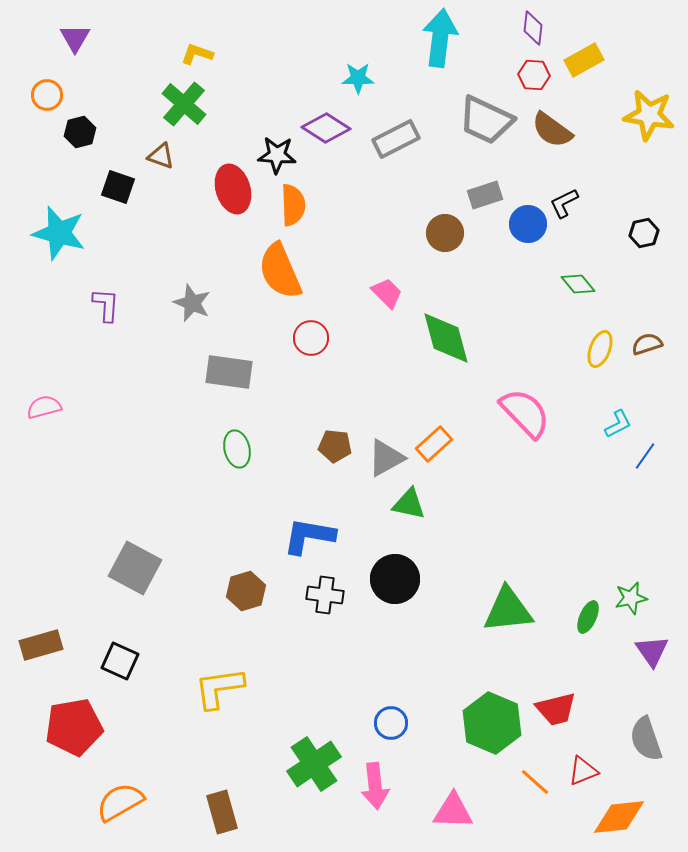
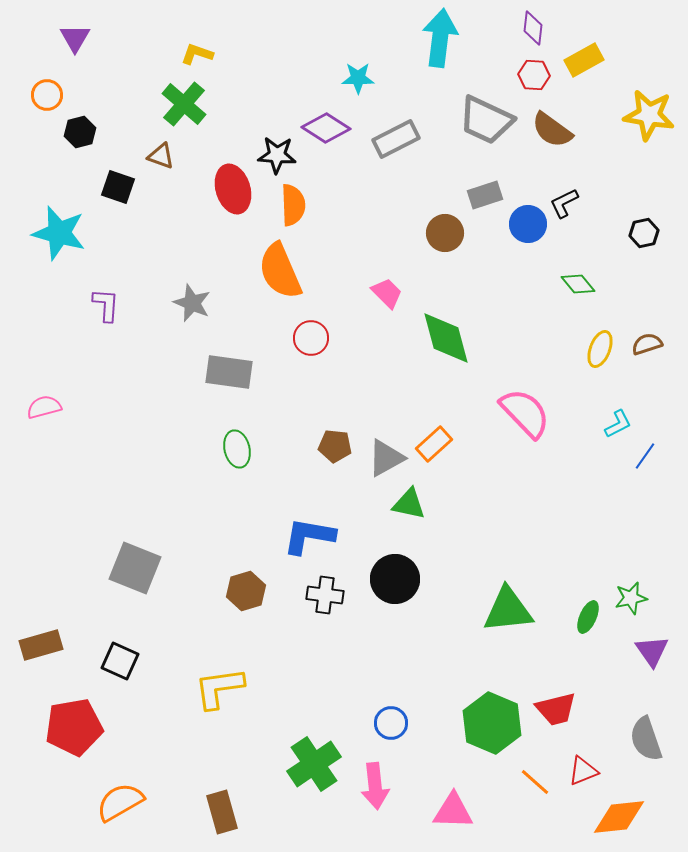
gray square at (135, 568): rotated 6 degrees counterclockwise
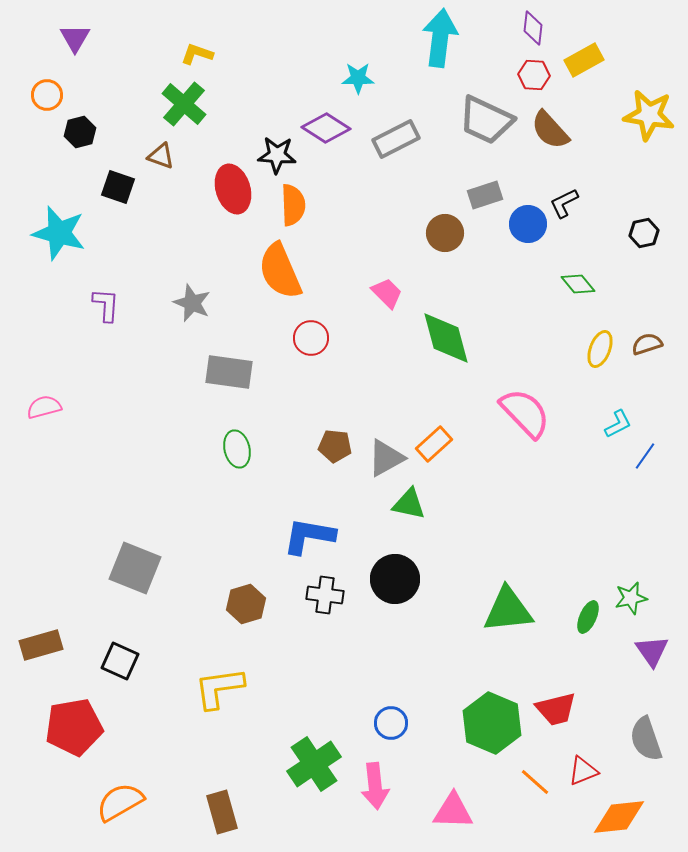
brown semicircle at (552, 130): moved 2 px left; rotated 12 degrees clockwise
brown hexagon at (246, 591): moved 13 px down
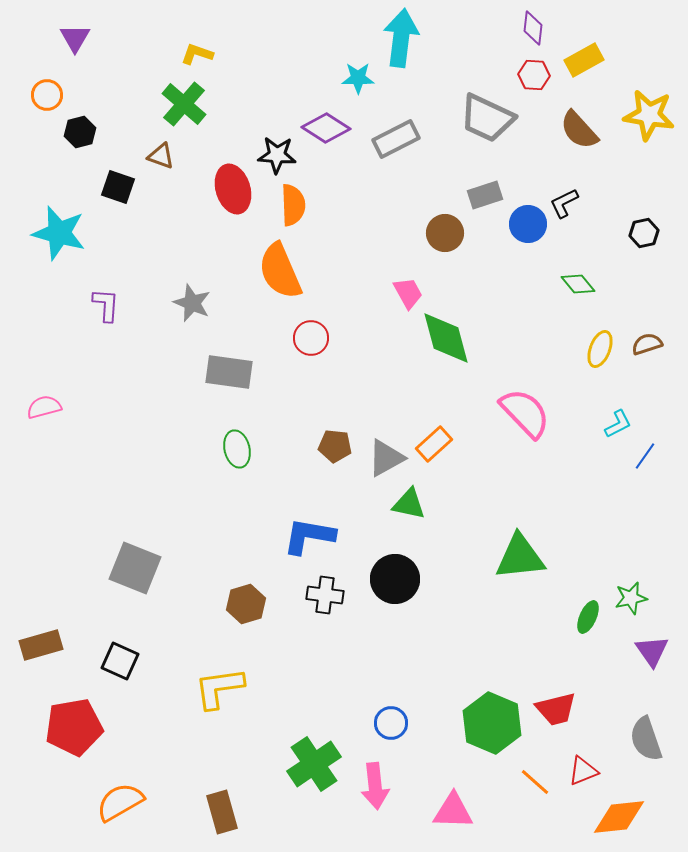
cyan arrow at (440, 38): moved 39 px left
gray trapezoid at (486, 120): moved 1 px right, 2 px up
brown semicircle at (550, 130): moved 29 px right
pink trapezoid at (387, 293): moved 21 px right; rotated 16 degrees clockwise
green triangle at (508, 610): moved 12 px right, 53 px up
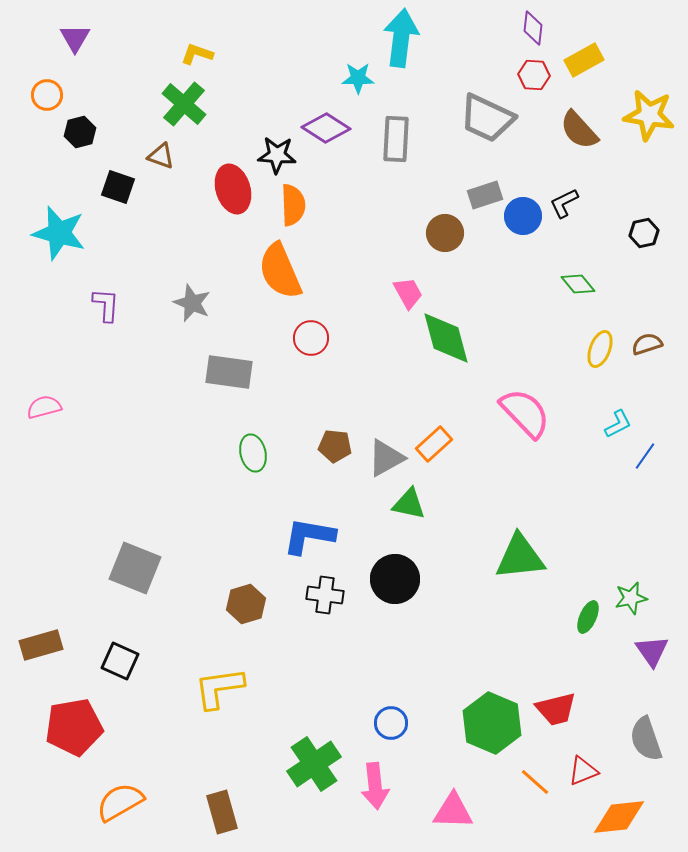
gray rectangle at (396, 139): rotated 60 degrees counterclockwise
blue circle at (528, 224): moved 5 px left, 8 px up
green ellipse at (237, 449): moved 16 px right, 4 px down
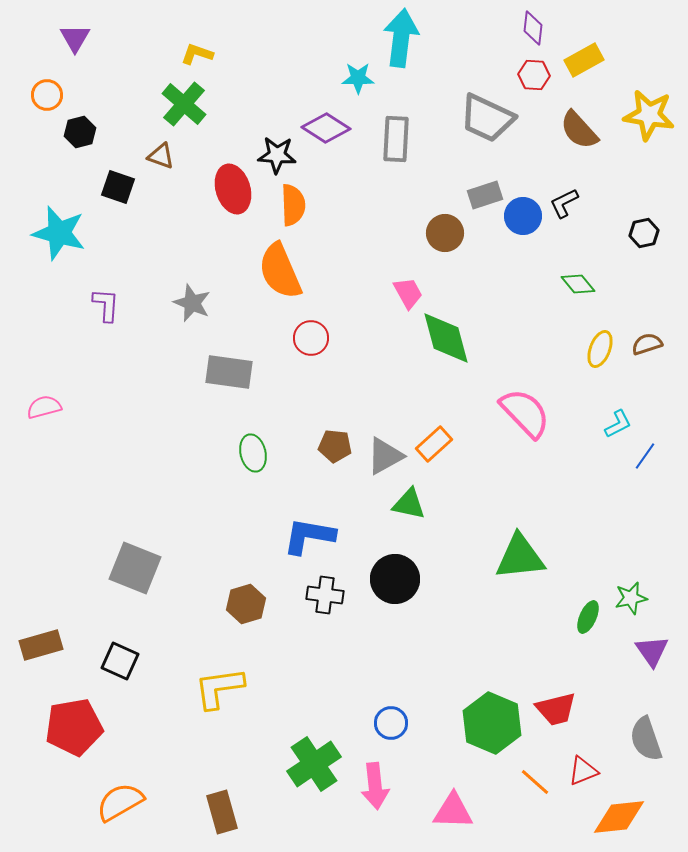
gray triangle at (386, 458): moved 1 px left, 2 px up
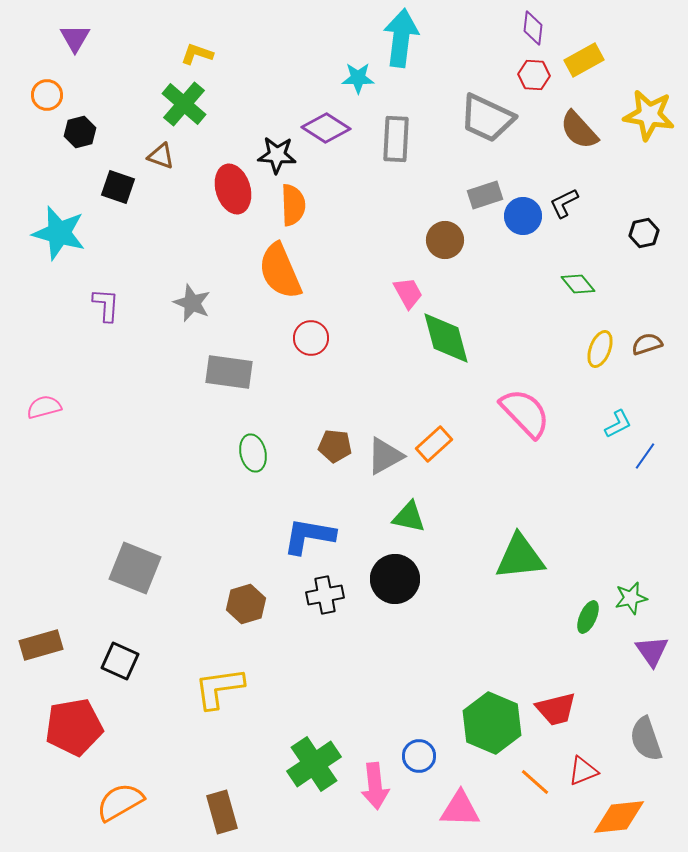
brown circle at (445, 233): moved 7 px down
green triangle at (409, 504): moved 13 px down
black cross at (325, 595): rotated 18 degrees counterclockwise
blue circle at (391, 723): moved 28 px right, 33 px down
pink triangle at (453, 811): moved 7 px right, 2 px up
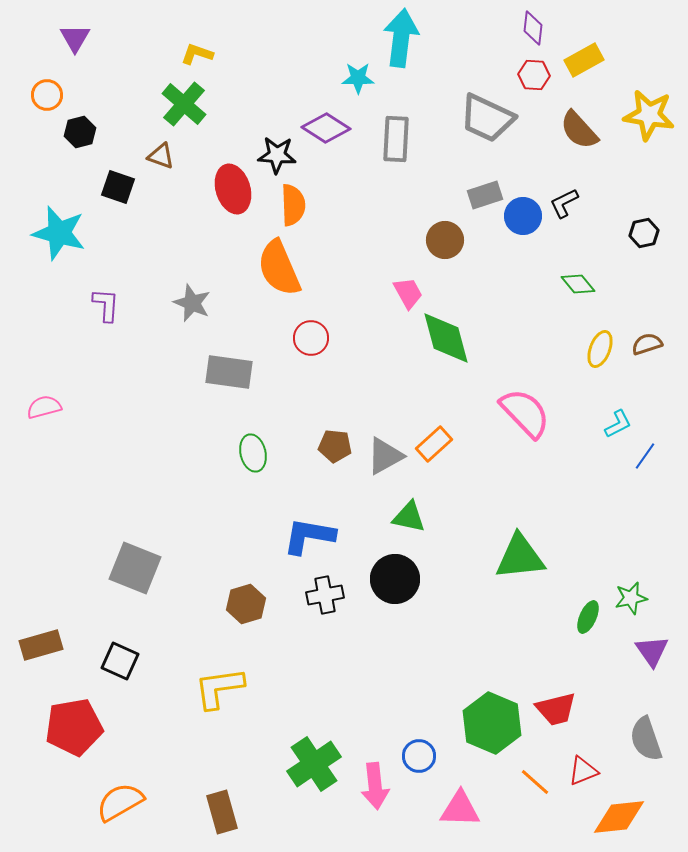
orange semicircle at (280, 271): moved 1 px left, 3 px up
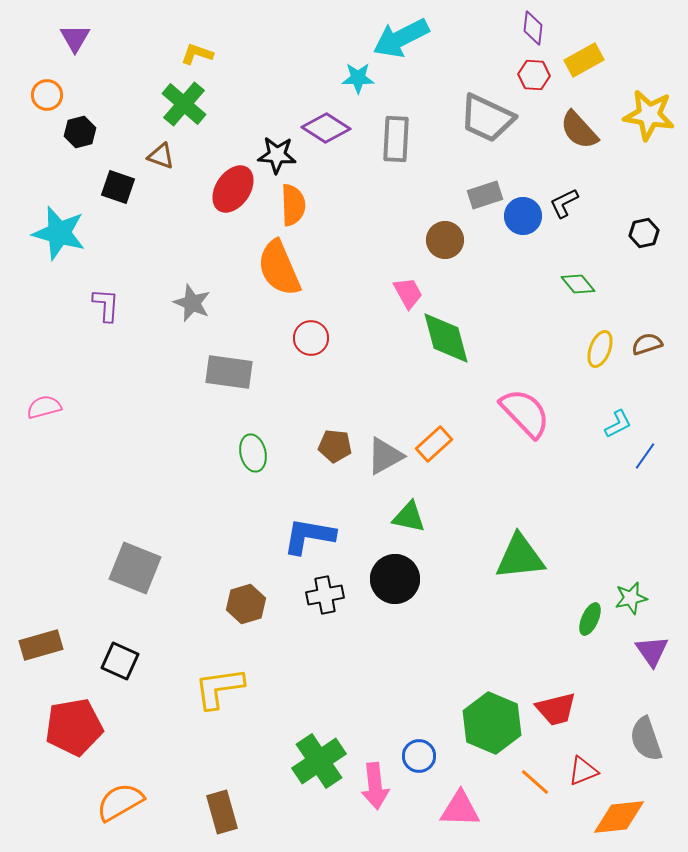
cyan arrow at (401, 38): rotated 124 degrees counterclockwise
red ellipse at (233, 189): rotated 51 degrees clockwise
green ellipse at (588, 617): moved 2 px right, 2 px down
green cross at (314, 764): moved 5 px right, 3 px up
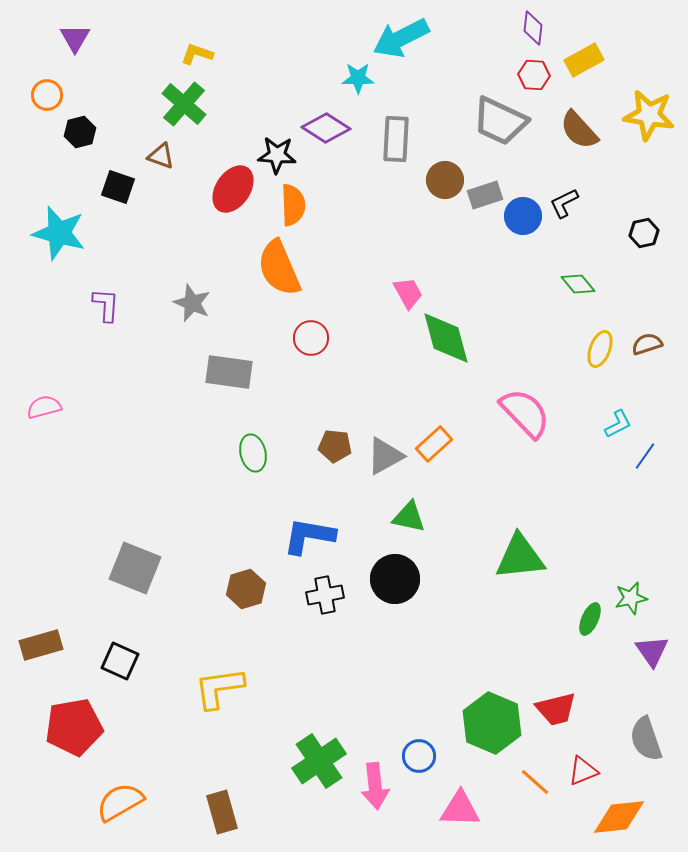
gray trapezoid at (487, 118): moved 13 px right, 3 px down
brown circle at (445, 240): moved 60 px up
brown hexagon at (246, 604): moved 15 px up
